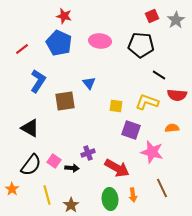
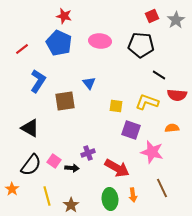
yellow line: moved 1 px down
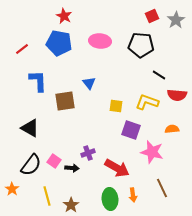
red star: rotated 14 degrees clockwise
blue pentagon: rotated 15 degrees counterclockwise
blue L-shape: rotated 35 degrees counterclockwise
orange semicircle: moved 1 px down
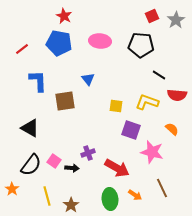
blue triangle: moved 1 px left, 4 px up
orange semicircle: rotated 48 degrees clockwise
orange arrow: moved 2 px right; rotated 48 degrees counterclockwise
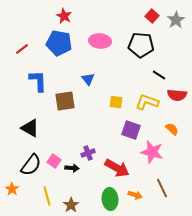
red square: rotated 24 degrees counterclockwise
yellow square: moved 4 px up
orange arrow: rotated 16 degrees counterclockwise
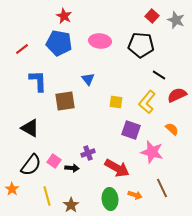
gray star: rotated 18 degrees counterclockwise
red semicircle: rotated 150 degrees clockwise
yellow L-shape: rotated 70 degrees counterclockwise
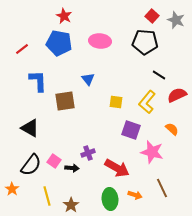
black pentagon: moved 4 px right, 3 px up
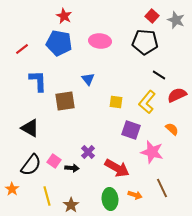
purple cross: moved 1 px up; rotated 24 degrees counterclockwise
